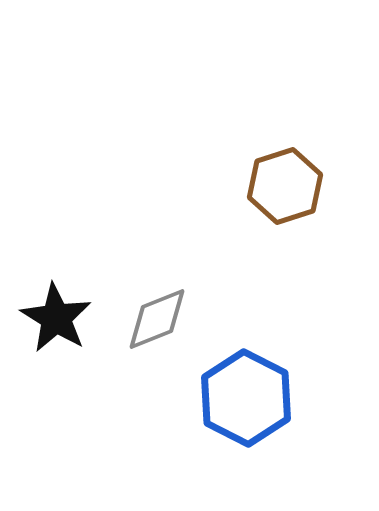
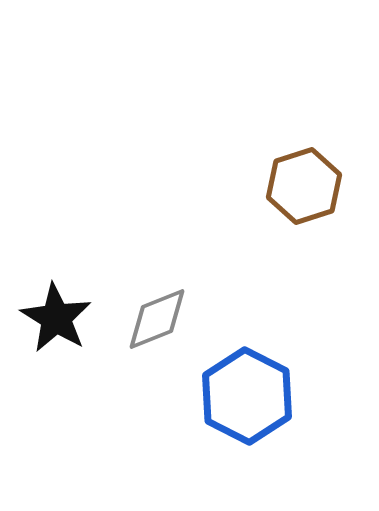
brown hexagon: moved 19 px right
blue hexagon: moved 1 px right, 2 px up
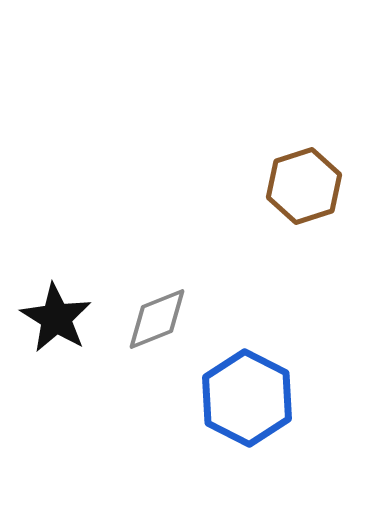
blue hexagon: moved 2 px down
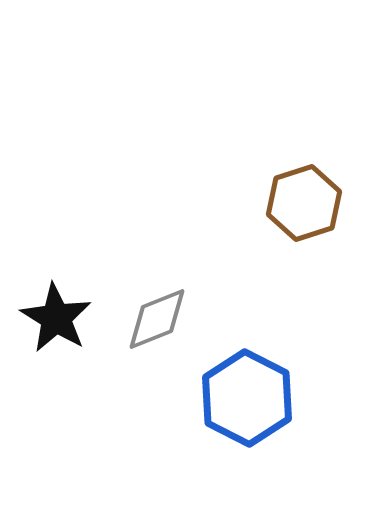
brown hexagon: moved 17 px down
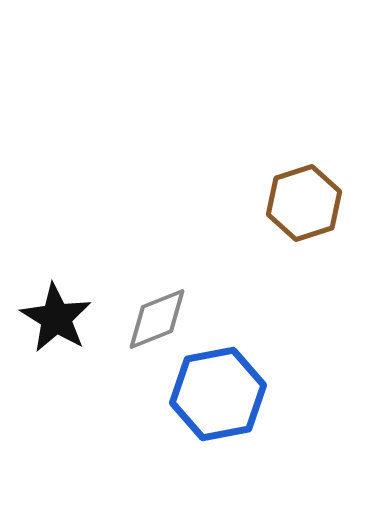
blue hexagon: moved 29 px left, 4 px up; rotated 22 degrees clockwise
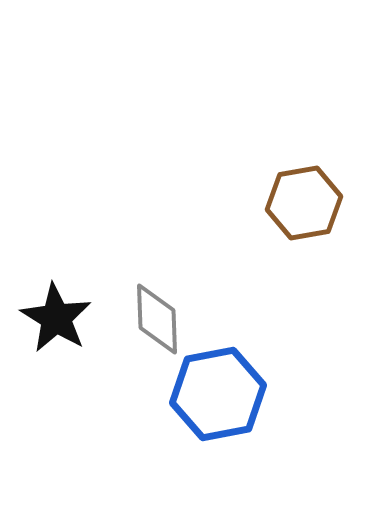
brown hexagon: rotated 8 degrees clockwise
gray diamond: rotated 70 degrees counterclockwise
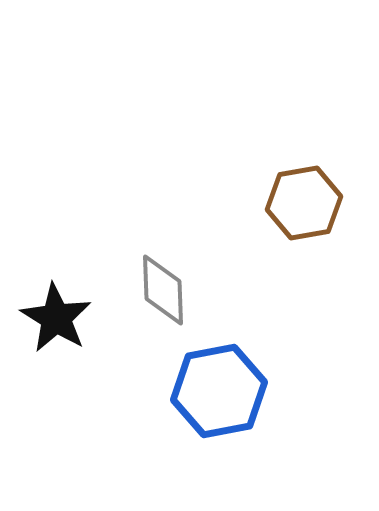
gray diamond: moved 6 px right, 29 px up
blue hexagon: moved 1 px right, 3 px up
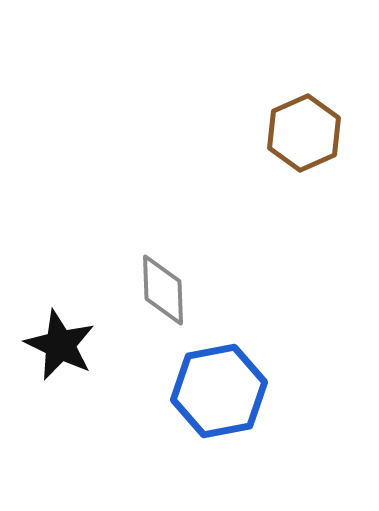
brown hexagon: moved 70 px up; rotated 14 degrees counterclockwise
black star: moved 4 px right, 27 px down; rotated 6 degrees counterclockwise
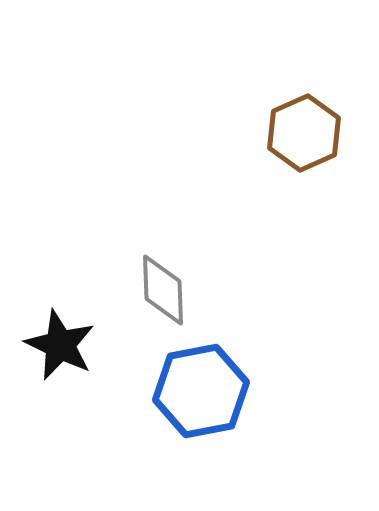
blue hexagon: moved 18 px left
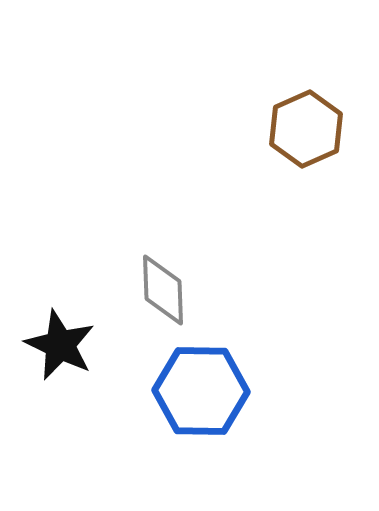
brown hexagon: moved 2 px right, 4 px up
blue hexagon: rotated 12 degrees clockwise
